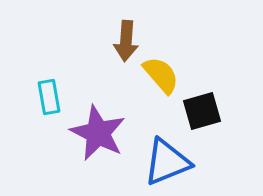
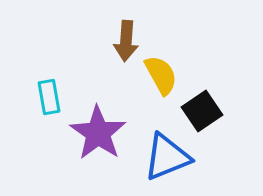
yellow semicircle: rotated 12 degrees clockwise
black square: rotated 18 degrees counterclockwise
purple star: rotated 8 degrees clockwise
blue triangle: moved 5 px up
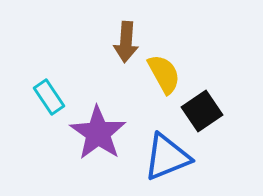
brown arrow: moved 1 px down
yellow semicircle: moved 3 px right, 1 px up
cyan rectangle: rotated 24 degrees counterclockwise
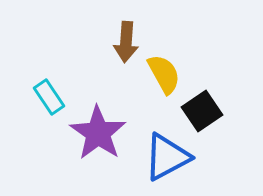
blue triangle: rotated 6 degrees counterclockwise
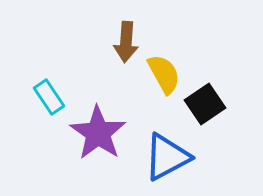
black square: moved 3 px right, 7 px up
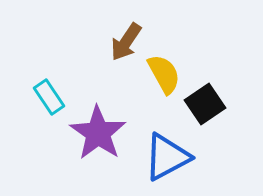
brown arrow: rotated 30 degrees clockwise
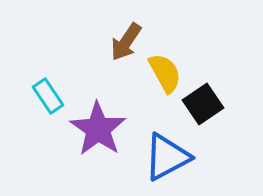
yellow semicircle: moved 1 px right, 1 px up
cyan rectangle: moved 1 px left, 1 px up
black square: moved 2 px left
purple star: moved 4 px up
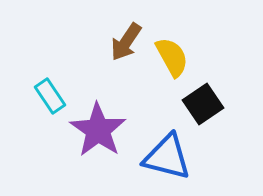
yellow semicircle: moved 7 px right, 16 px up
cyan rectangle: moved 2 px right
purple star: moved 1 px down
blue triangle: rotated 42 degrees clockwise
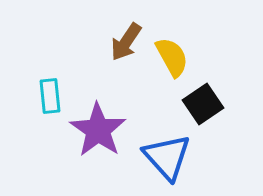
cyan rectangle: rotated 28 degrees clockwise
blue triangle: rotated 34 degrees clockwise
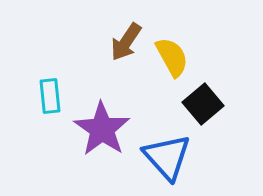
black square: rotated 6 degrees counterclockwise
purple star: moved 4 px right, 1 px up
